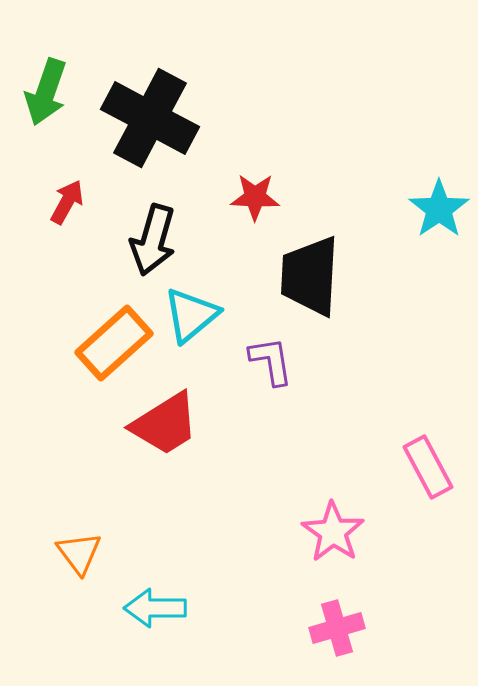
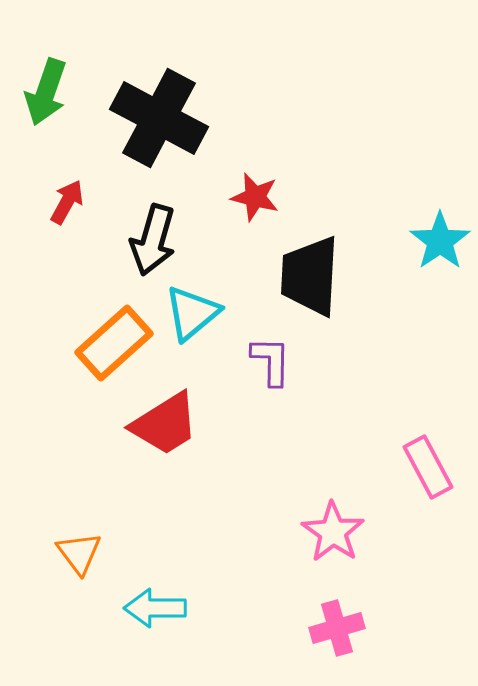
black cross: moved 9 px right
red star: rotated 12 degrees clockwise
cyan star: moved 1 px right, 32 px down
cyan triangle: moved 1 px right, 2 px up
purple L-shape: rotated 10 degrees clockwise
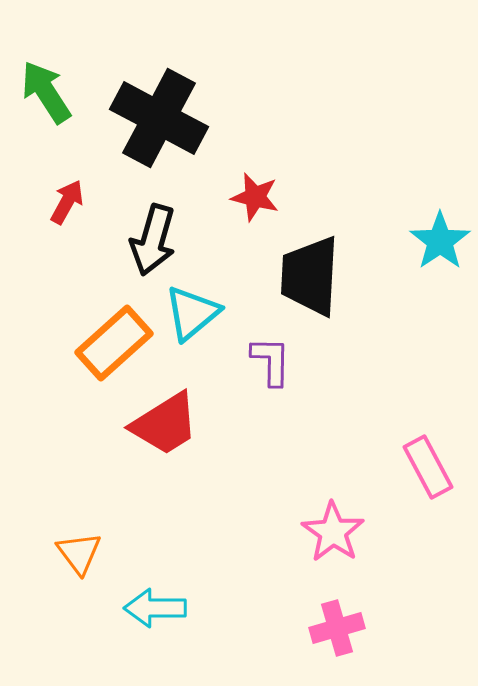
green arrow: rotated 128 degrees clockwise
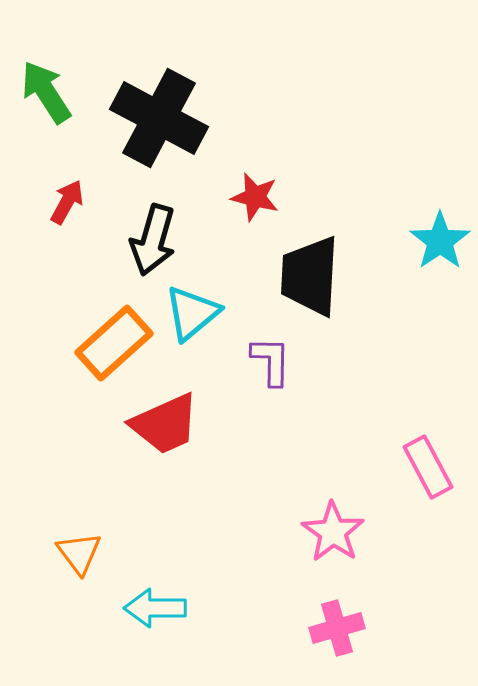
red trapezoid: rotated 8 degrees clockwise
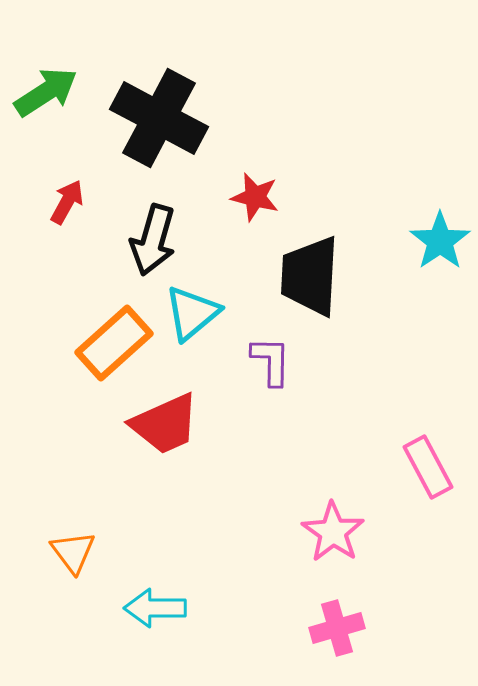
green arrow: rotated 90 degrees clockwise
orange triangle: moved 6 px left, 1 px up
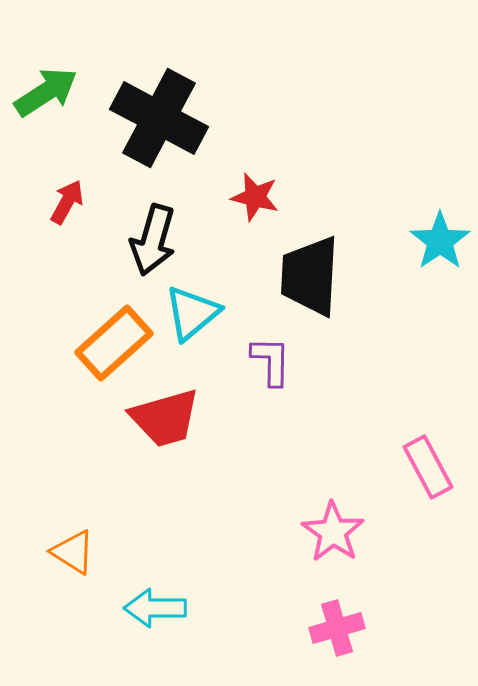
red trapezoid: moved 6 px up; rotated 8 degrees clockwise
orange triangle: rotated 21 degrees counterclockwise
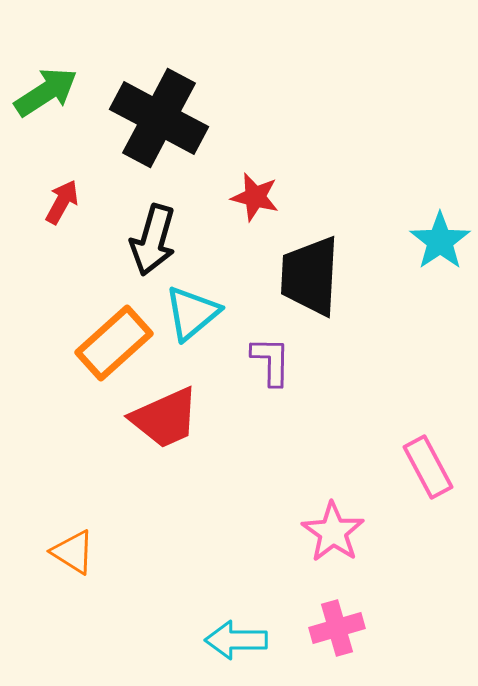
red arrow: moved 5 px left
red trapezoid: rotated 8 degrees counterclockwise
cyan arrow: moved 81 px right, 32 px down
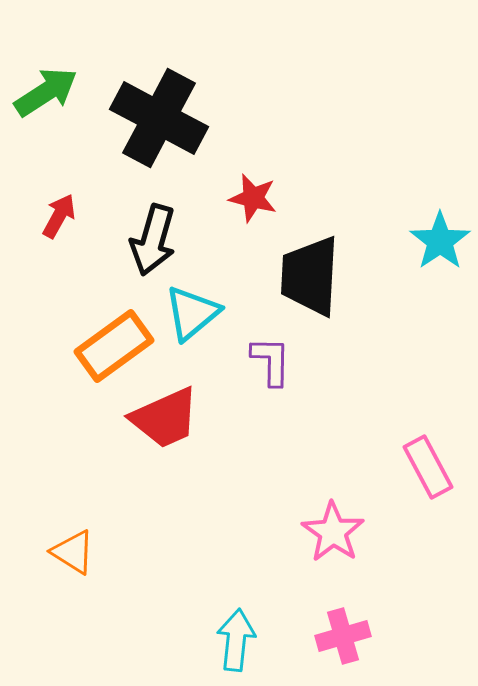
red star: moved 2 px left, 1 px down
red arrow: moved 3 px left, 14 px down
orange rectangle: moved 3 px down; rotated 6 degrees clockwise
pink cross: moved 6 px right, 8 px down
cyan arrow: rotated 96 degrees clockwise
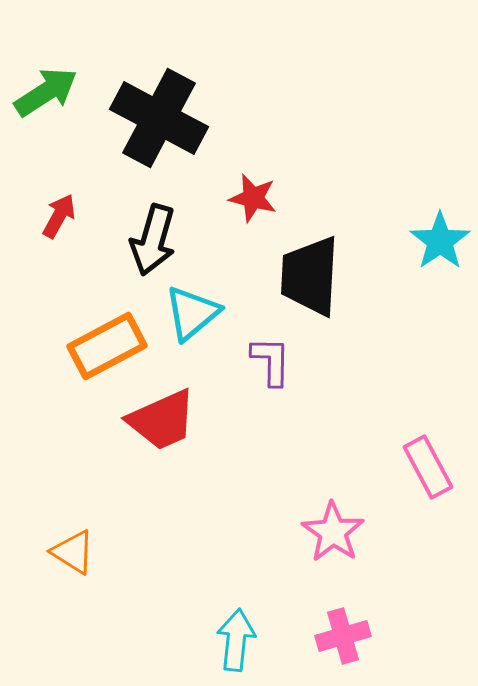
orange rectangle: moved 7 px left; rotated 8 degrees clockwise
red trapezoid: moved 3 px left, 2 px down
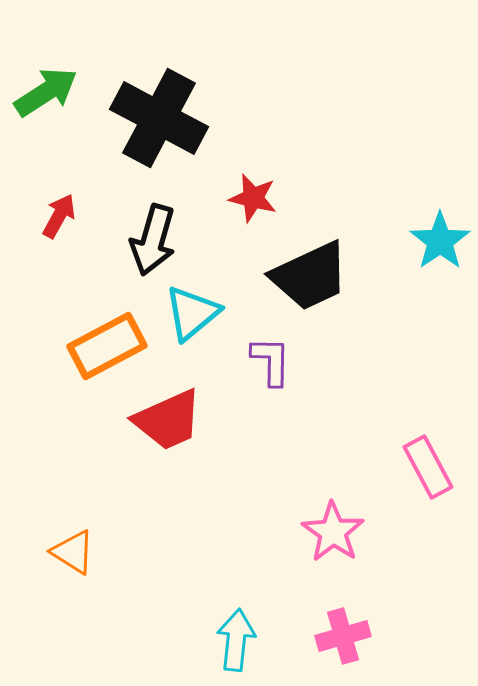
black trapezoid: rotated 118 degrees counterclockwise
red trapezoid: moved 6 px right
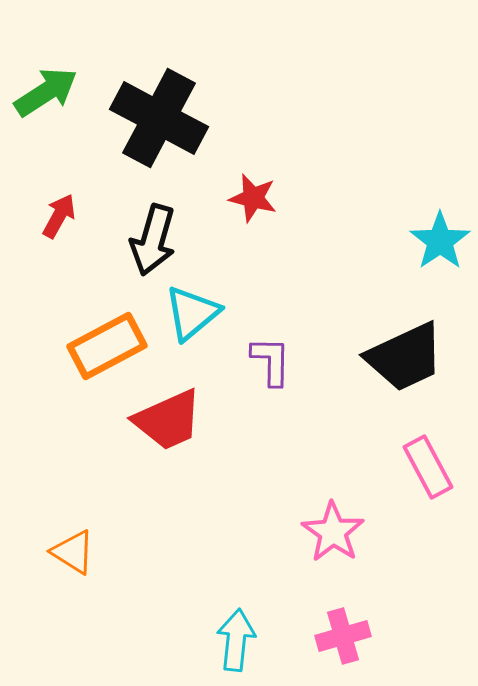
black trapezoid: moved 95 px right, 81 px down
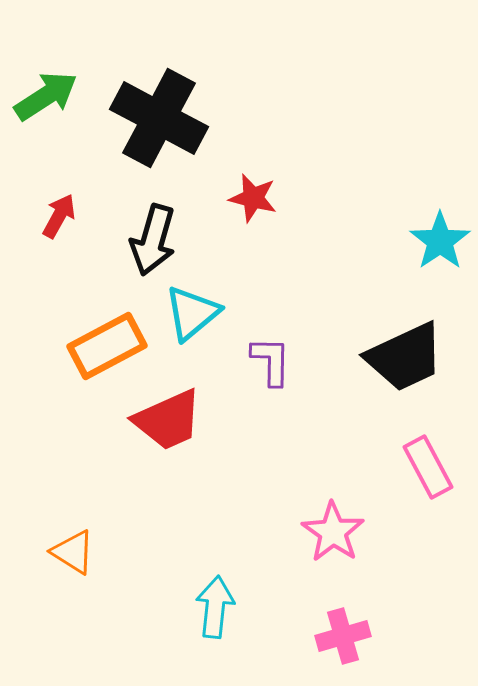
green arrow: moved 4 px down
cyan arrow: moved 21 px left, 33 px up
